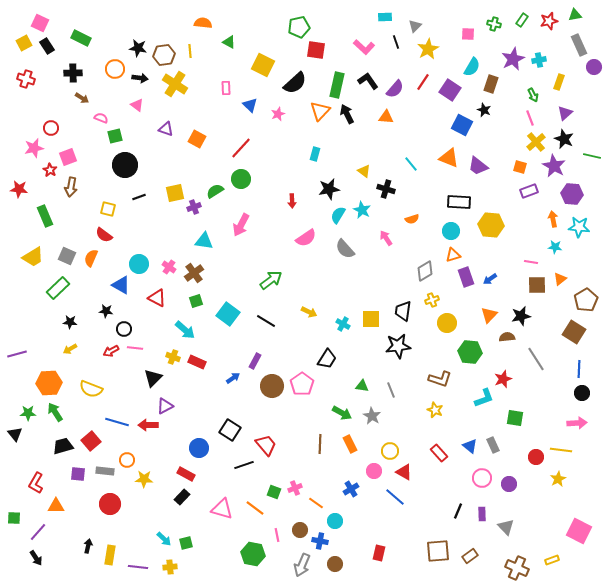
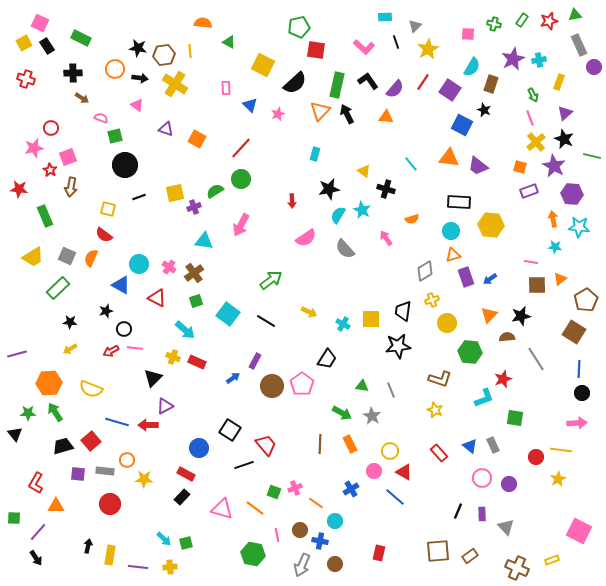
orange triangle at (449, 158): rotated 15 degrees counterclockwise
black star at (106, 311): rotated 24 degrees counterclockwise
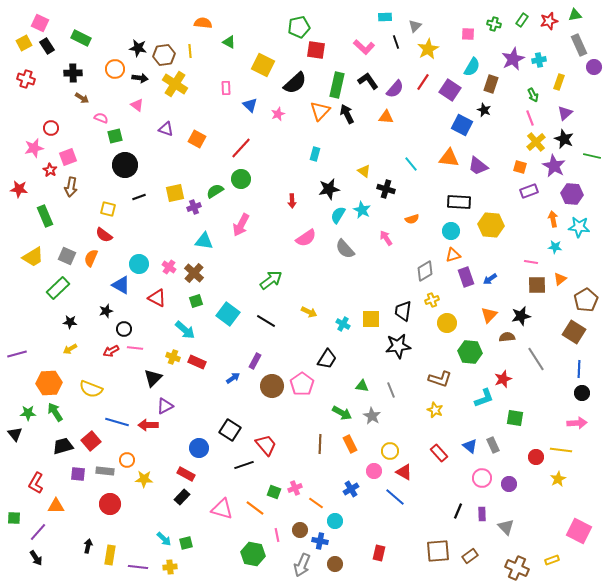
brown cross at (194, 273): rotated 12 degrees counterclockwise
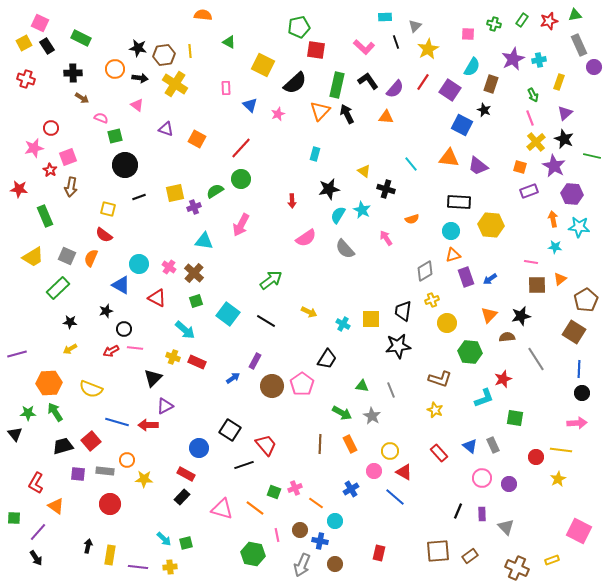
orange semicircle at (203, 23): moved 8 px up
orange triangle at (56, 506): rotated 36 degrees clockwise
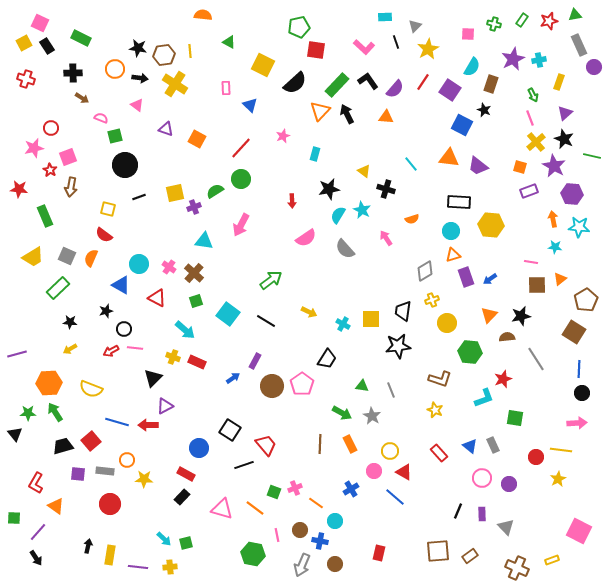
green rectangle at (337, 85): rotated 30 degrees clockwise
pink star at (278, 114): moved 5 px right, 22 px down
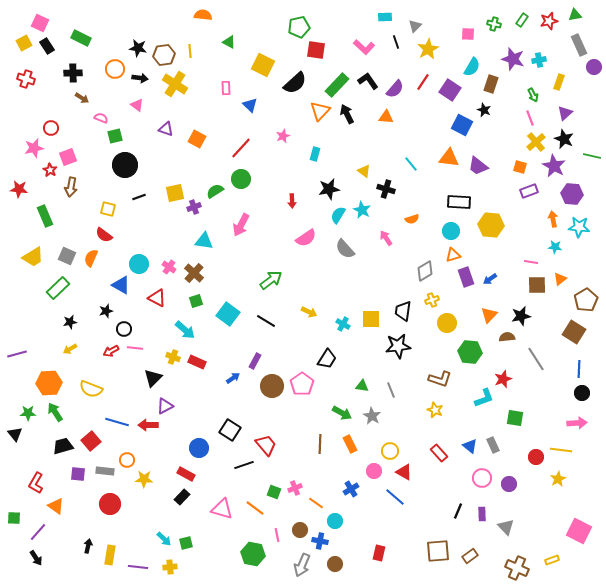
purple star at (513, 59): rotated 30 degrees counterclockwise
black star at (70, 322): rotated 16 degrees counterclockwise
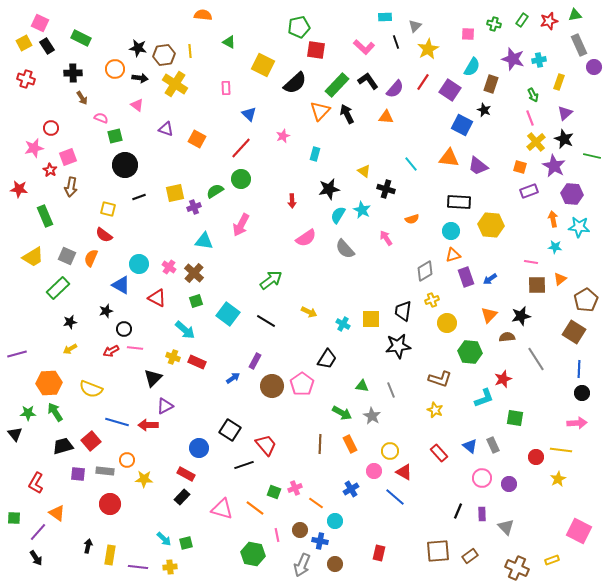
brown arrow at (82, 98): rotated 24 degrees clockwise
blue triangle at (250, 105): moved 1 px left, 9 px down
orange triangle at (56, 506): moved 1 px right, 7 px down
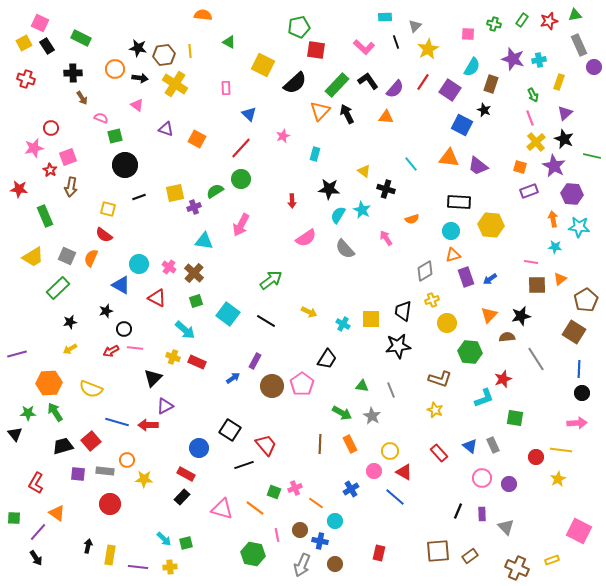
black star at (329, 189): rotated 15 degrees clockwise
